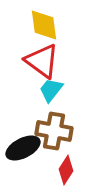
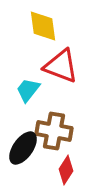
yellow diamond: moved 1 px left, 1 px down
red triangle: moved 19 px right, 5 px down; rotated 15 degrees counterclockwise
cyan trapezoid: moved 23 px left
black ellipse: rotated 28 degrees counterclockwise
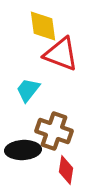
red triangle: moved 12 px up
brown cross: rotated 9 degrees clockwise
black ellipse: moved 2 px down; rotated 52 degrees clockwise
red diamond: rotated 24 degrees counterclockwise
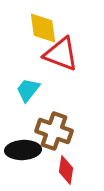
yellow diamond: moved 2 px down
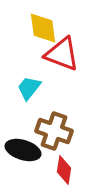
red triangle: moved 1 px right
cyan trapezoid: moved 1 px right, 2 px up
black ellipse: rotated 20 degrees clockwise
red diamond: moved 2 px left
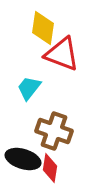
yellow diamond: rotated 16 degrees clockwise
black ellipse: moved 9 px down
red diamond: moved 14 px left, 2 px up
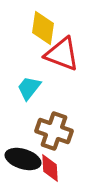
red diamond: rotated 12 degrees counterclockwise
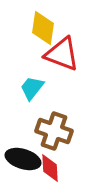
cyan trapezoid: moved 3 px right
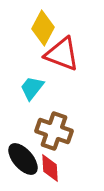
yellow diamond: rotated 20 degrees clockwise
black ellipse: rotated 32 degrees clockwise
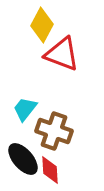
yellow diamond: moved 1 px left, 3 px up
cyan trapezoid: moved 7 px left, 21 px down
red diamond: moved 2 px down
